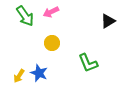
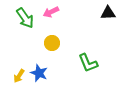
green arrow: moved 2 px down
black triangle: moved 8 px up; rotated 28 degrees clockwise
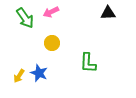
green L-shape: rotated 25 degrees clockwise
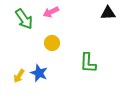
green arrow: moved 1 px left, 1 px down
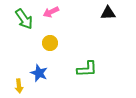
yellow circle: moved 2 px left
green L-shape: moved 1 px left, 6 px down; rotated 95 degrees counterclockwise
yellow arrow: moved 10 px down; rotated 40 degrees counterclockwise
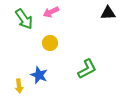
green L-shape: rotated 25 degrees counterclockwise
blue star: moved 2 px down
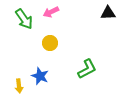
blue star: moved 1 px right, 1 px down
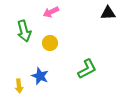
green arrow: moved 12 px down; rotated 20 degrees clockwise
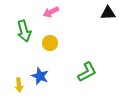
green L-shape: moved 3 px down
yellow arrow: moved 1 px up
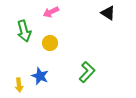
black triangle: rotated 35 degrees clockwise
green L-shape: rotated 20 degrees counterclockwise
